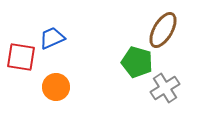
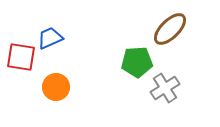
brown ellipse: moved 7 px right, 1 px up; rotated 15 degrees clockwise
blue trapezoid: moved 2 px left
green pentagon: rotated 20 degrees counterclockwise
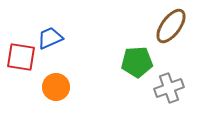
brown ellipse: moved 1 px right, 3 px up; rotated 9 degrees counterclockwise
gray cross: moved 4 px right; rotated 12 degrees clockwise
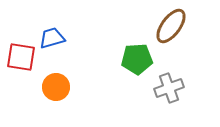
blue trapezoid: moved 2 px right; rotated 8 degrees clockwise
green pentagon: moved 3 px up
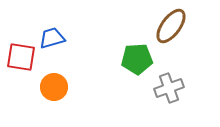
orange circle: moved 2 px left
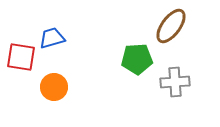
gray cross: moved 6 px right, 6 px up; rotated 16 degrees clockwise
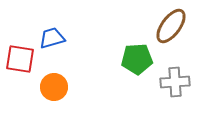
red square: moved 1 px left, 2 px down
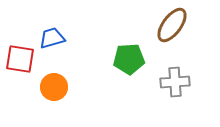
brown ellipse: moved 1 px right, 1 px up
green pentagon: moved 8 px left
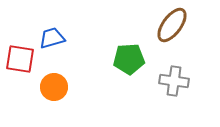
gray cross: moved 1 px left, 1 px up; rotated 12 degrees clockwise
